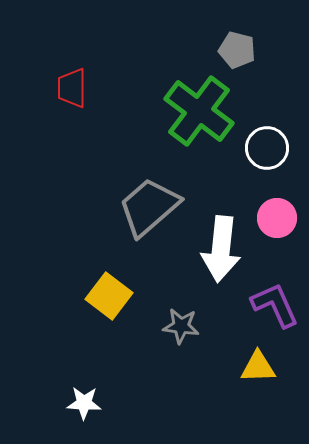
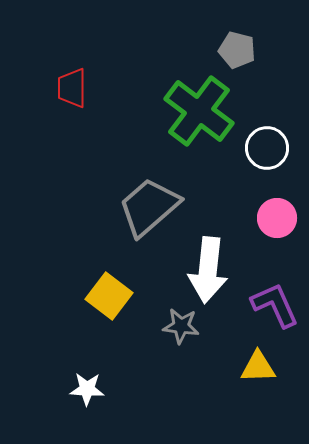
white arrow: moved 13 px left, 21 px down
white star: moved 3 px right, 14 px up
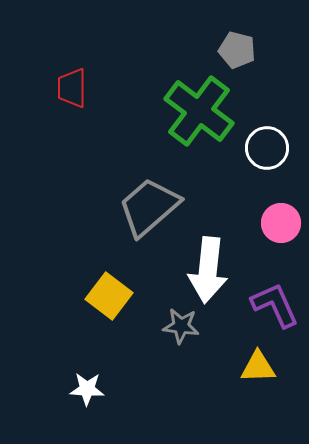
pink circle: moved 4 px right, 5 px down
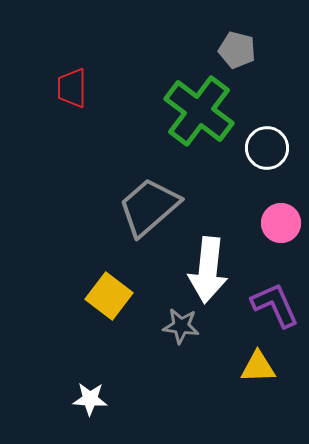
white star: moved 3 px right, 10 px down
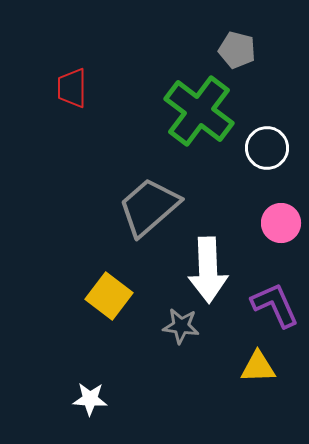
white arrow: rotated 8 degrees counterclockwise
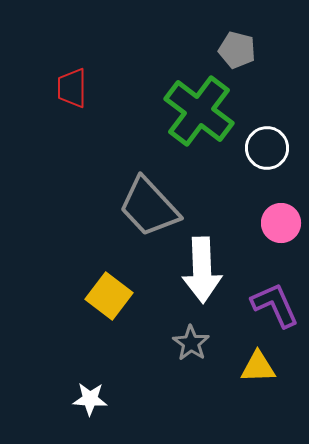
gray trapezoid: rotated 92 degrees counterclockwise
white arrow: moved 6 px left
gray star: moved 10 px right, 17 px down; rotated 27 degrees clockwise
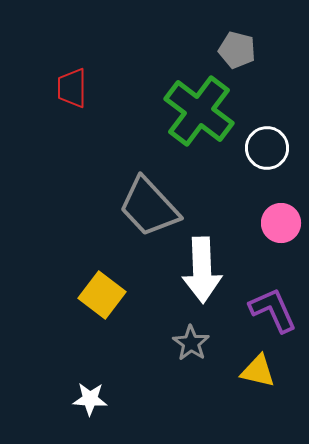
yellow square: moved 7 px left, 1 px up
purple L-shape: moved 2 px left, 5 px down
yellow triangle: moved 4 px down; rotated 15 degrees clockwise
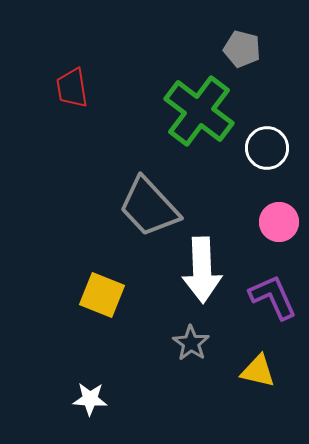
gray pentagon: moved 5 px right, 1 px up
red trapezoid: rotated 9 degrees counterclockwise
pink circle: moved 2 px left, 1 px up
yellow square: rotated 15 degrees counterclockwise
purple L-shape: moved 13 px up
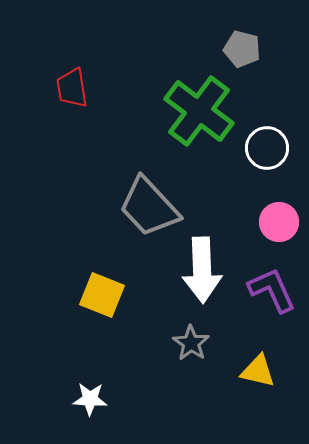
purple L-shape: moved 1 px left, 7 px up
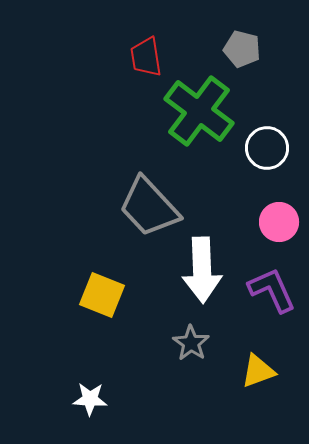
red trapezoid: moved 74 px right, 31 px up
yellow triangle: rotated 33 degrees counterclockwise
